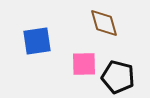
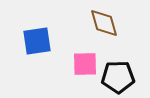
pink square: moved 1 px right
black pentagon: rotated 16 degrees counterclockwise
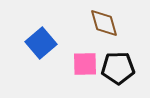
blue square: moved 4 px right, 2 px down; rotated 32 degrees counterclockwise
black pentagon: moved 9 px up
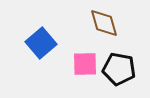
black pentagon: moved 1 px right, 1 px down; rotated 12 degrees clockwise
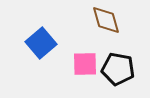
brown diamond: moved 2 px right, 3 px up
black pentagon: moved 1 px left
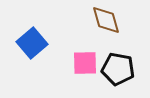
blue square: moved 9 px left
pink square: moved 1 px up
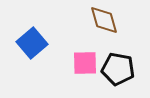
brown diamond: moved 2 px left
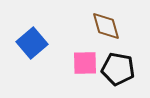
brown diamond: moved 2 px right, 6 px down
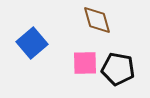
brown diamond: moved 9 px left, 6 px up
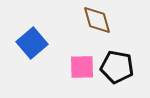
pink square: moved 3 px left, 4 px down
black pentagon: moved 1 px left, 2 px up
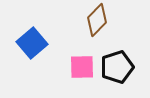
brown diamond: rotated 60 degrees clockwise
black pentagon: rotated 28 degrees counterclockwise
